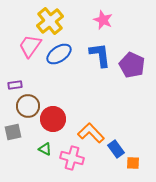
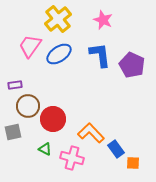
yellow cross: moved 8 px right, 2 px up
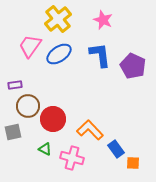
purple pentagon: moved 1 px right, 1 px down
orange L-shape: moved 1 px left, 3 px up
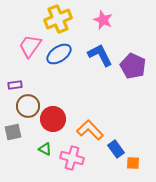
yellow cross: rotated 16 degrees clockwise
blue L-shape: rotated 20 degrees counterclockwise
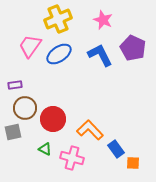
purple pentagon: moved 18 px up
brown circle: moved 3 px left, 2 px down
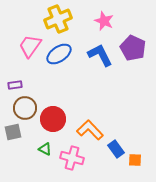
pink star: moved 1 px right, 1 px down
orange square: moved 2 px right, 3 px up
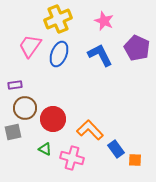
purple pentagon: moved 4 px right
blue ellipse: rotated 35 degrees counterclockwise
